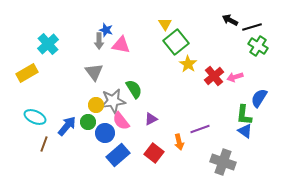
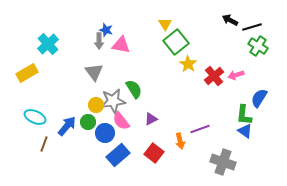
pink arrow: moved 1 px right, 2 px up
orange arrow: moved 1 px right, 1 px up
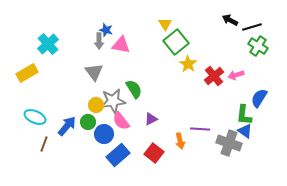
purple line: rotated 24 degrees clockwise
blue circle: moved 1 px left, 1 px down
gray cross: moved 6 px right, 19 px up
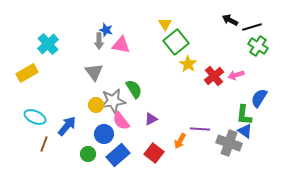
green circle: moved 32 px down
orange arrow: rotated 42 degrees clockwise
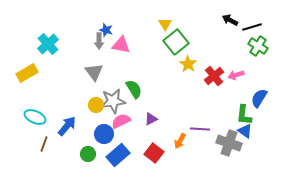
pink semicircle: rotated 102 degrees clockwise
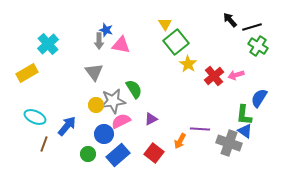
black arrow: rotated 21 degrees clockwise
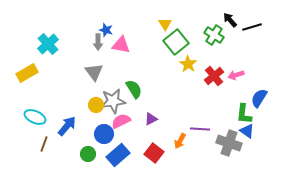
gray arrow: moved 1 px left, 1 px down
green cross: moved 44 px left, 11 px up
green L-shape: moved 1 px up
blue triangle: moved 2 px right
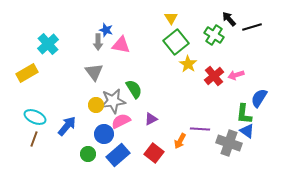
black arrow: moved 1 px left, 1 px up
yellow triangle: moved 6 px right, 6 px up
brown line: moved 10 px left, 5 px up
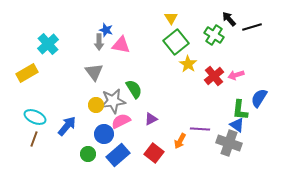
gray arrow: moved 1 px right
green L-shape: moved 4 px left, 4 px up
blue triangle: moved 10 px left, 6 px up
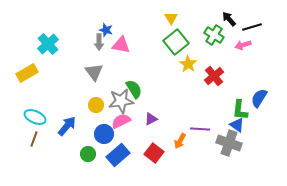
pink arrow: moved 7 px right, 30 px up
gray star: moved 8 px right
